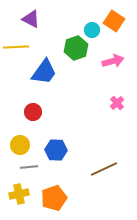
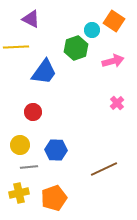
yellow cross: moved 1 px up
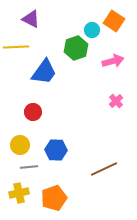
pink cross: moved 1 px left, 2 px up
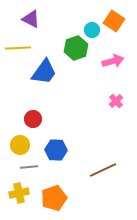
yellow line: moved 2 px right, 1 px down
red circle: moved 7 px down
brown line: moved 1 px left, 1 px down
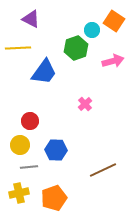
pink cross: moved 31 px left, 3 px down
red circle: moved 3 px left, 2 px down
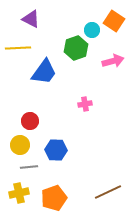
pink cross: rotated 32 degrees clockwise
brown line: moved 5 px right, 22 px down
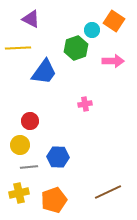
pink arrow: rotated 15 degrees clockwise
blue hexagon: moved 2 px right, 7 px down
orange pentagon: moved 2 px down
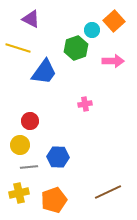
orange square: rotated 15 degrees clockwise
yellow line: rotated 20 degrees clockwise
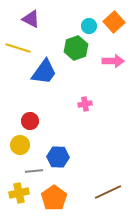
orange square: moved 1 px down
cyan circle: moved 3 px left, 4 px up
gray line: moved 5 px right, 4 px down
orange pentagon: moved 2 px up; rotated 15 degrees counterclockwise
